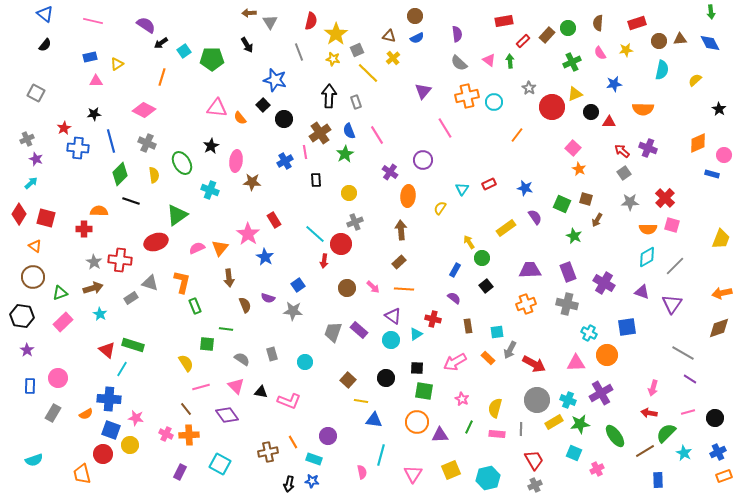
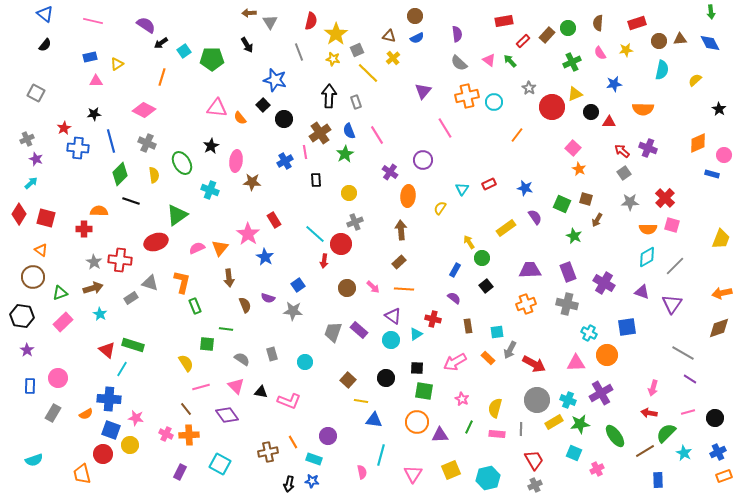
green arrow at (510, 61): rotated 40 degrees counterclockwise
orange triangle at (35, 246): moved 6 px right, 4 px down
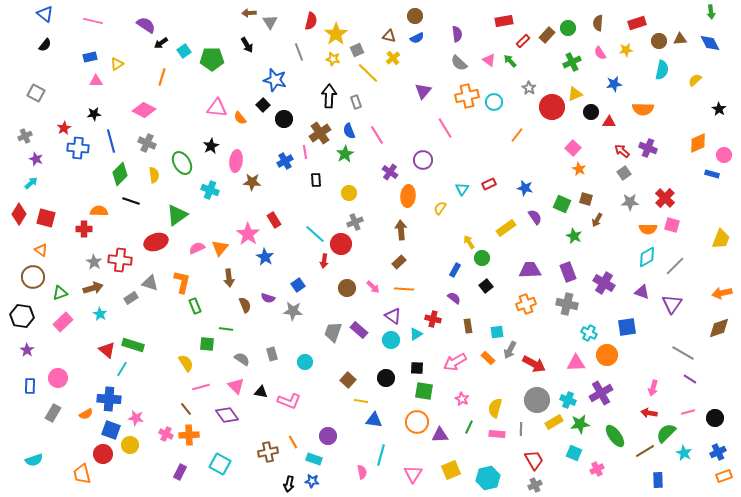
gray cross at (27, 139): moved 2 px left, 3 px up
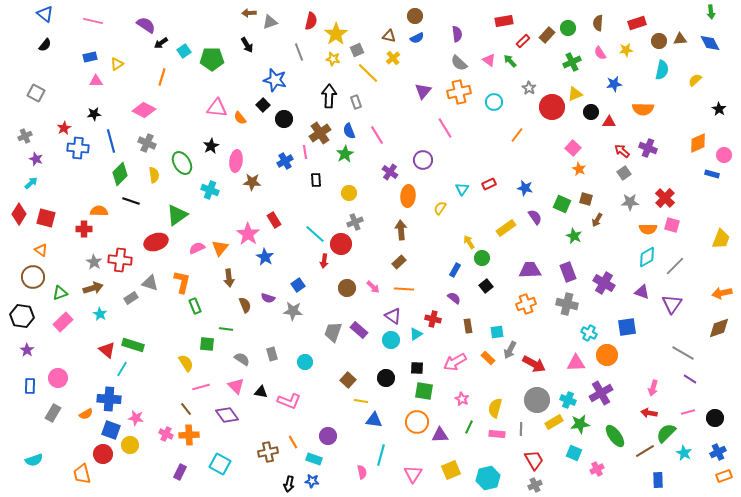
gray triangle at (270, 22): rotated 42 degrees clockwise
orange cross at (467, 96): moved 8 px left, 4 px up
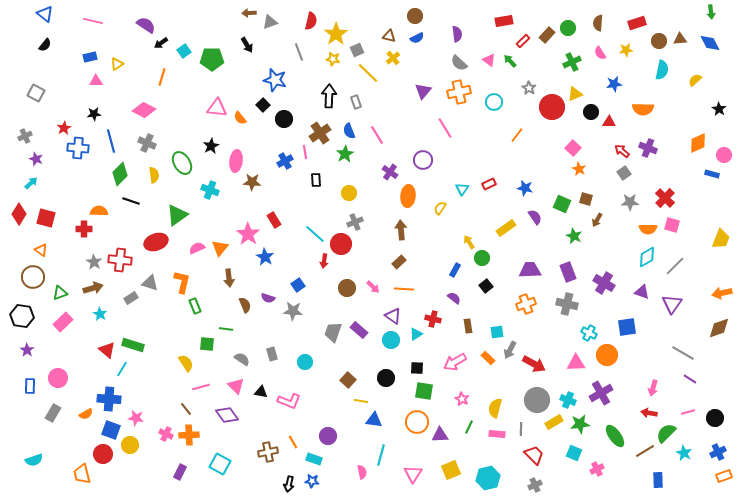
red trapezoid at (534, 460): moved 5 px up; rotated 15 degrees counterclockwise
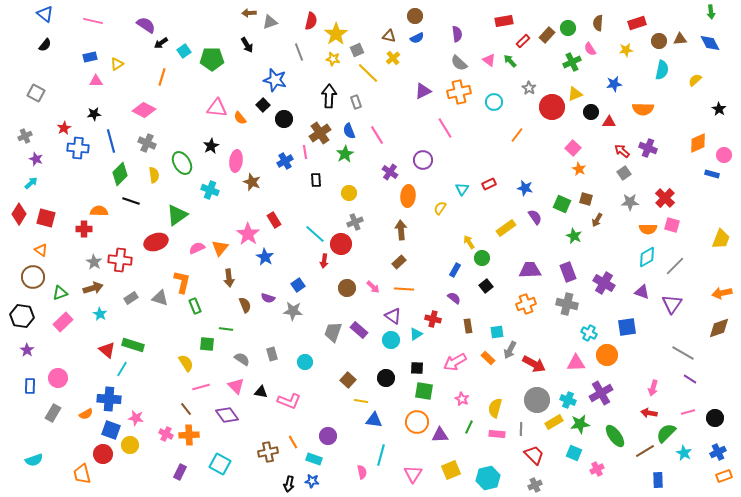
pink semicircle at (600, 53): moved 10 px left, 4 px up
purple triangle at (423, 91): rotated 24 degrees clockwise
brown star at (252, 182): rotated 18 degrees clockwise
gray triangle at (150, 283): moved 10 px right, 15 px down
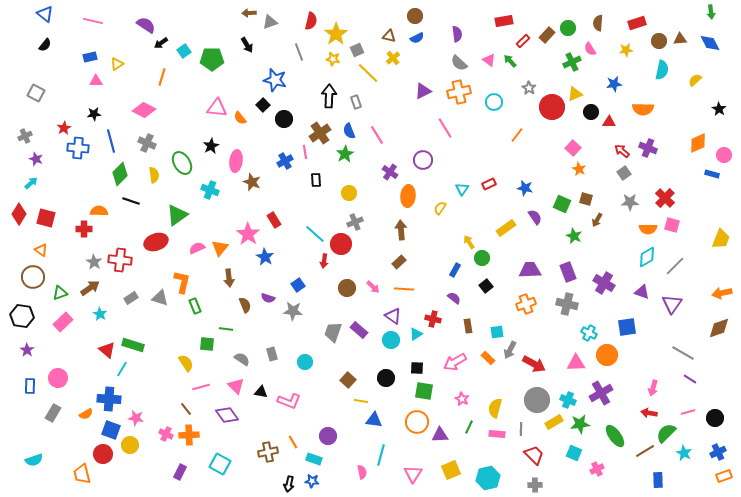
brown arrow at (93, 288): moved 3 px left; rotated 18 degrees counterclockwise
gray cross at (535, 485): rotated 24 degrees clockwise
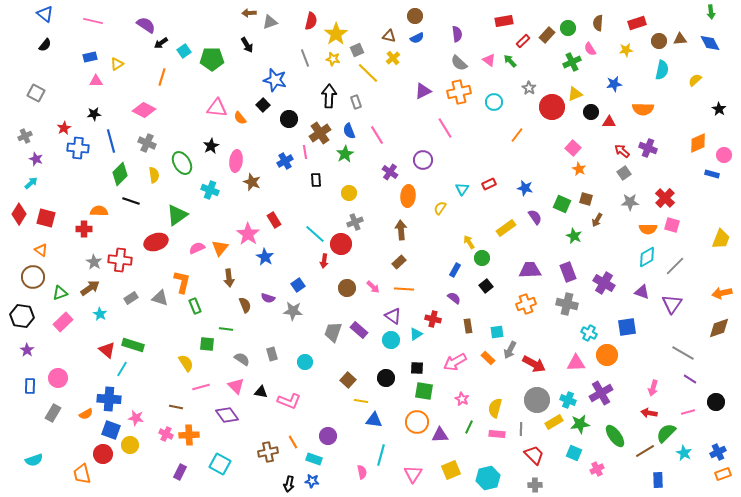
gray line at (299, 52): moved 6 px right, 6 px down
black circle at (284, 119): moved 5 px right
brown line at (186, 409): moved 10 px left, 2 px up; rotated 40 degrees counterclockwise
black circle at (715, 418): moved 1 px right, 16 px up
orange rectangle at (724, 476): moved 1 px left, 2 px up
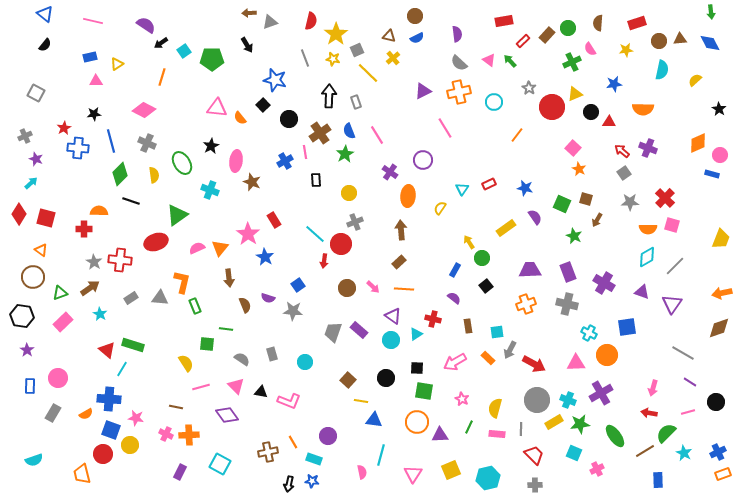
pink circle at (724, 155): moved 4 px left
gray triangle at (160, 298): rotated 12 degrees counterclockwise
purple line at (690, 379): moved 3 px down
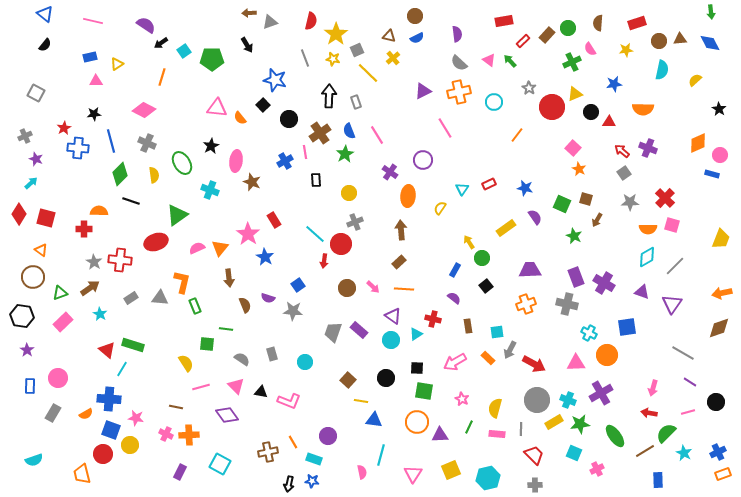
purple rectangle at (568, 272): moved 8 px right, 5 px down
